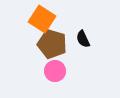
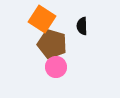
black semicircle: moved 1 px left, 13 px up; rotated 24 degrees clockwise
pink circle: moved 1 px right, 4 px up
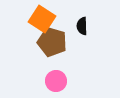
brown pentagon: moved 2 px up
pink circle: moved 14 px down
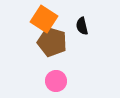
orange square: moved 2 px right
black semicircle: rotated 12 degrees counterclockwise
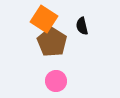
brown pentagon: rotated 16 degrees clockwise
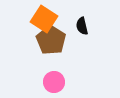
brown pentagon: moved 1 px left, 2 px up
pink circle: moved 2 px left, 1 px down
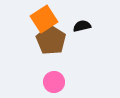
orange square: rotated 24 degrees clockwise
black semicircle: rotated 90 degrees clockwise
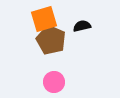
orange square: rotated 16 degrees clockwise
brown pentagon: rotated 8 degrees counterclockwise
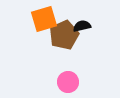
brown pentagon: moved 13 px right, 5 px up; rotated 24 degrees clockwise
pink circle: moved 14 px right
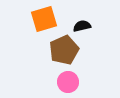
brown pentagon: moved 15 px down
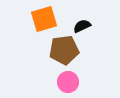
black semicircle: rotated 12 degrees counterclockwise
brown pentagon: rotated 16 degrees clockwise
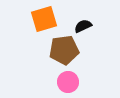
black semicircle: moved 1 px right
